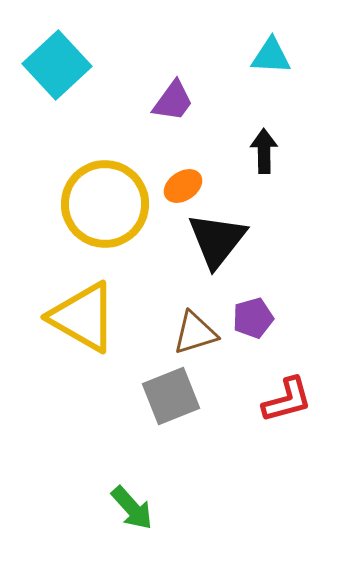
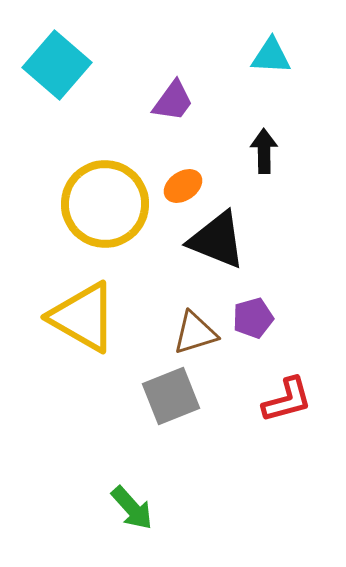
cyan square: rotated 6 degrees counterclockwise
black triangle: rotated 46 degrees counterclockwise
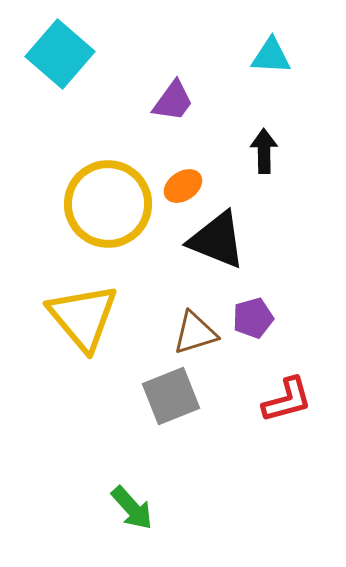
cyan square: moved 3 px right, 11 px up
yellow circle: moved 3 px right
yellow triangle: rotated 20 degrees clockwise
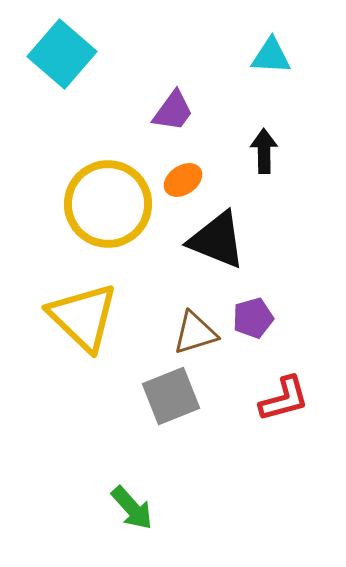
cyan square: moved 2 px right
purple trapezoid: moved 10 px down
orange ellipse: moved 6 px up
yellow triangle: rotated 6 degrees counterclockwise
red L-shape: moved 3 px left, 1 px up
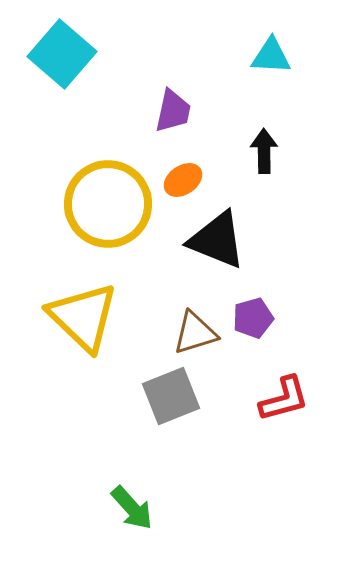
purple trapezoid: rotated 24 degrees counterclockwise
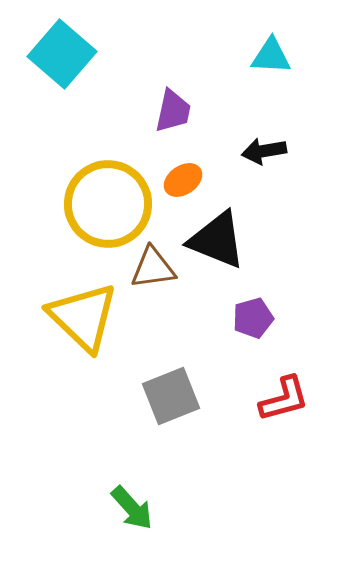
black arrow: rotated 99 degrees counterclockwise
brown triangle: moved 42 px left, 65 px up; rotated 9 degrees clockwise
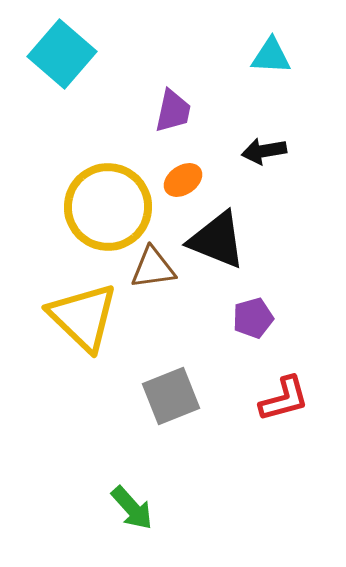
yellow circle: moved 3 px down
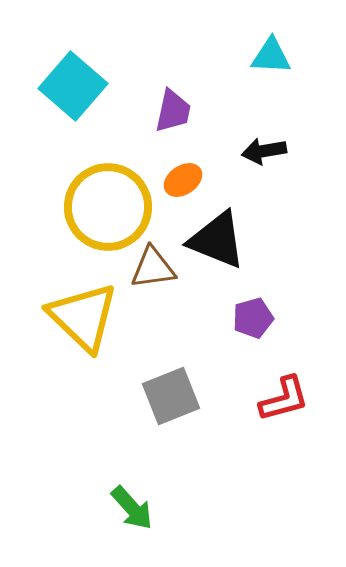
cyan square: moved 11 px right, 32 px down
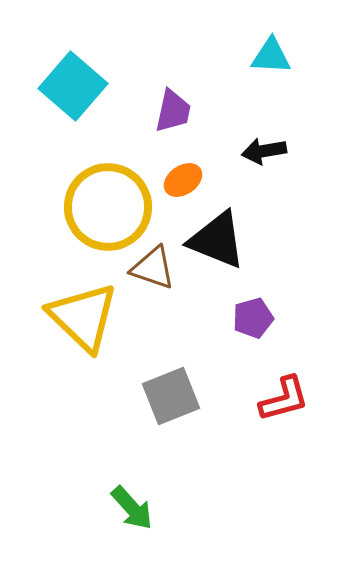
brown triangle: rotated 27 degrees clockwise
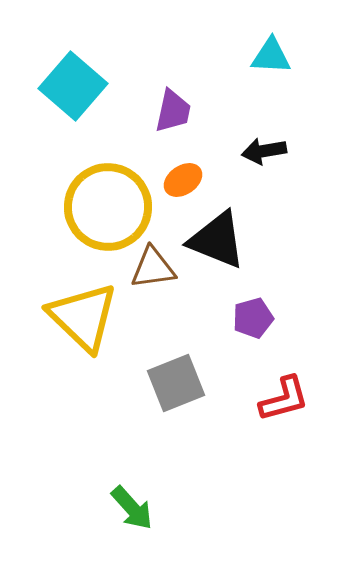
brown triangle: rotated 27 degrees counterclockwise
gray square: moved 5 px right, 13 px up
